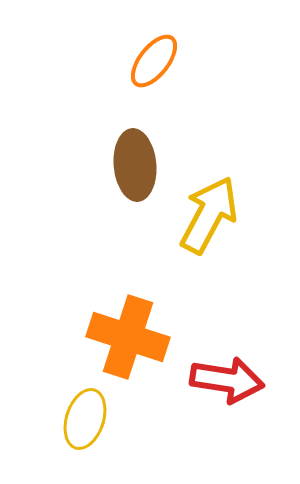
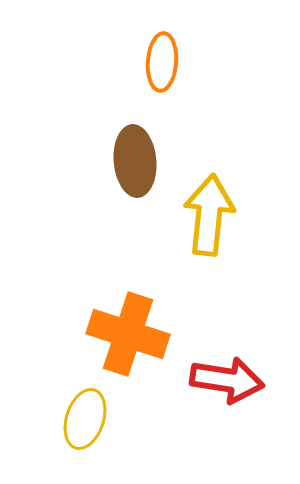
orange ellipse: moved 8 px right, 1 px down; rotated 34 degrees counterclockwise
brown ellipse: moved 4 px up
yellow arrow: rotated 22 degrees counterclockwise
orange cross: moved 3 px up
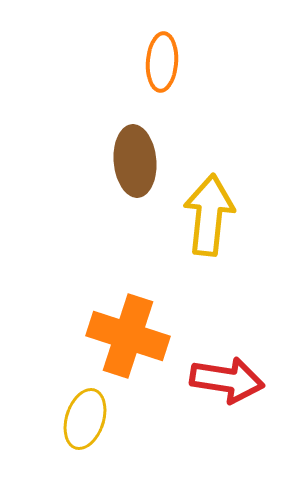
orange cross: moved 2 px down
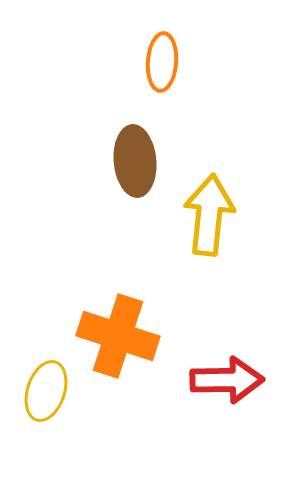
orange cross: moved 10 px left
red arrow: rotated 10 degrees counterclockwise
yellow ellipse: moved 39 px left, 28 px up
